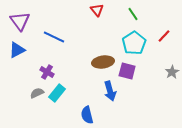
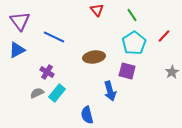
green line: moved 1 px left, 1 px down
brown ellipse: moved 9 px left, 5 px up
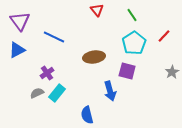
purple cross: moved 1 px down; rotated 24 degrees clockwise
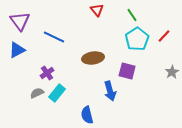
cyan pentagon: moved 3 px right, 4 px up
brown ellipse: moved 1 px left, 1 px down
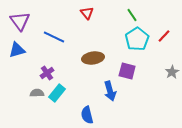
red triangle: moved 10 px left, 3 px down
blue triangle: rotated 12 degrees clockwise
gray semicircle: rotated 24 degrees clockwise
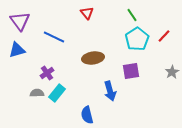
purple square: moved 4 px right; rotated 24 degrees counterclockwise
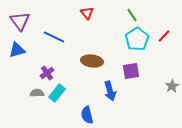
brown ellipse: moved 1 px left, 3 px down; rotated 15 degrees clockwise
gray star: moved 14 px down
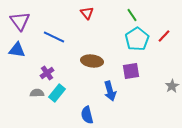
blue triangle: rotated 24 degrees clockwise
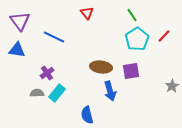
brown ellipse: moved 9 px right, 6 px down
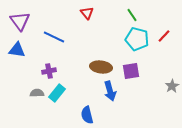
cyan pentagon: rotated 25 degrees counterclockwise
purple cross: moved 2 px right, 2 px up; rotated 24 degrees clockwise
